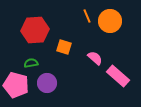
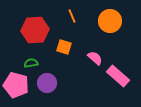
orange line: moved 15 px left
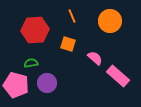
orange square: moved 4 px right, 3 px up
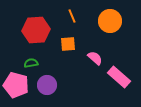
red hexagon: moved 1 px right
orange square: rotated 21 degrees counterclockwise
pink rectangle: moved 1 px right, 1 px down
purple circle: moved 2 px down
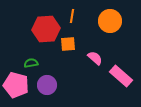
orange line: rotated 32 degrees clockwise
red hexagon: moved 10 px right, 1 px up
pink rectangle: moved 2 px right, 1 px up
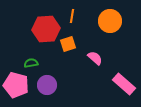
orange square: rotated 14 degrees counterclockwise
pink rectangle: moved 3 px right, 8 px down
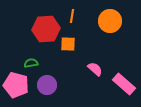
orange square: rotated 21 degrees clockwise
pink semicircle: moved 11 px down
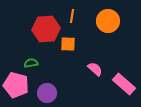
orange circle: moved 2 px left
purple circle: moved 8 px down
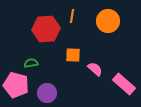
orange square: moved 5 px right, 11 px down
